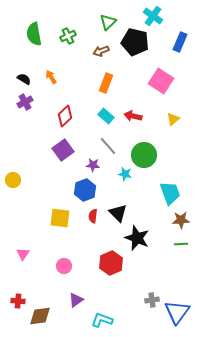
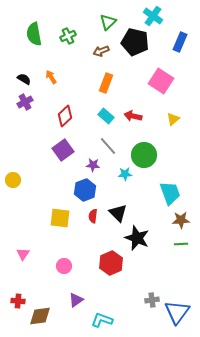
cyan star: rotated 16 degrees counterclockwise
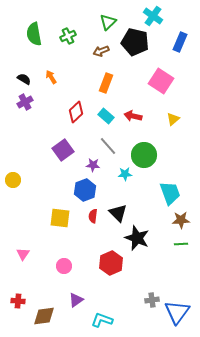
red diamond: moved 11 px right, 4 px up
brown diamond: moved 4 px right
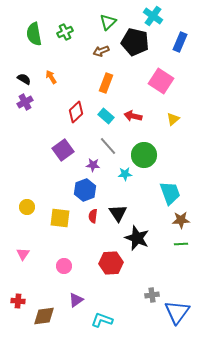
green cross: moved 3 px left, 4 px up
yellow circle: moved 14 px right, 27 px down
black triangle: rotated 12 degrees clockwise
red hexagon: rotated 20 degrees clockwise
gray cross: moved 5 px up
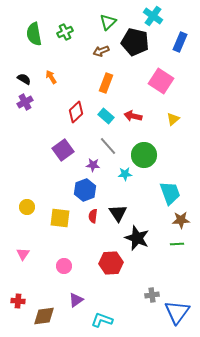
green line: moved 4 px left
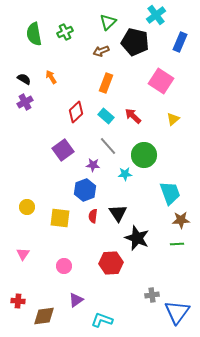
cyan cross: moved 3 px right, 1 px up; rotated 18 degrees clockwise
red arrow: rotated 30 degrees clockwise
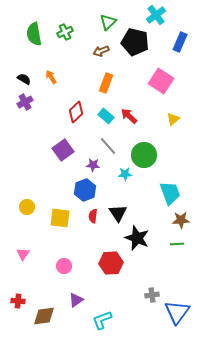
red arrow: moved 4 px left
cyan L-shape: rotated 40 degrees counterclockwise
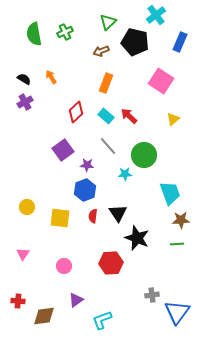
purple star: moved 6 px left
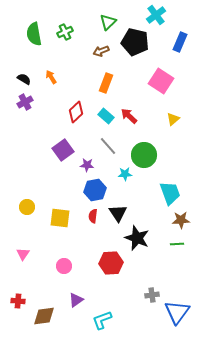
blue hexagon: moved 10 px right; rotated 10 degrees clockwise
